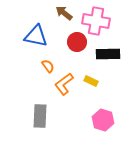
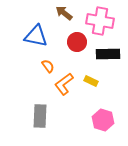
pink cross: moved 4 px right
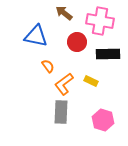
gray rectangle: moved 21 px right, 4 px up
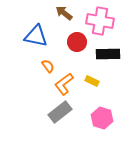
yellow rectangle: moved 1 px right
gray rectangle: moved 1 px left; rotated 50 degrees clockwise
pink hexagon: moved 1 px left, 2 px up
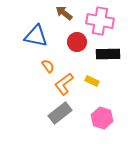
gray rectangle: moved 1 px down
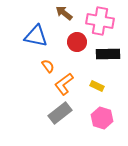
yellow rectangle: moved 5 px right, 5 px down
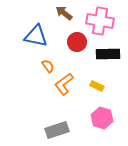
gray rectangle: moved 3 px left, 17 px down; rotated 20 degrees clockwise
